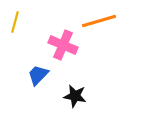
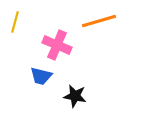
pink cross: moved 6 px left
blue trapezoid: moved 3 px right, 1 px down; rotated 120 degrees counterclockwise
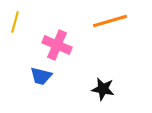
orange line: moved 11 px right
black star: moved 28 px right, 7 px up
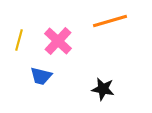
yellow line: moved 4 px right, 18 px down
pink cross: moved 1 px right, 4 px up; rotated 20 degrees clockwise
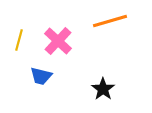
black star: rotated 25 degrees clockwise
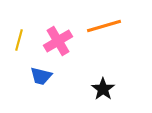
orange line: moved 6 px left, 5 px down
pink cross: rotated 16 degrees clockwise
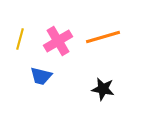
orange line: moved 1 px left, 11 px down
yellow line: moved 1 px right, 1 px up
black star: rotated 25 degrees counterclockwise
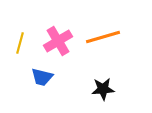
yellow line: moved 4 px down
blue trapezoid: moved 1 px right, 1 px down
black star: rotated 15 degrees counterclockwise
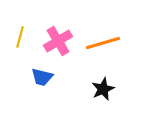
orange line: moved 6 px down
yellow line: moved 6 px up
black star: rotated 20 degrees counterclockwise
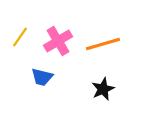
yellow line: rotated 20 degrees clockwise
orange line: moved 1 px down
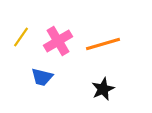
yellow line: moved 1 px right
